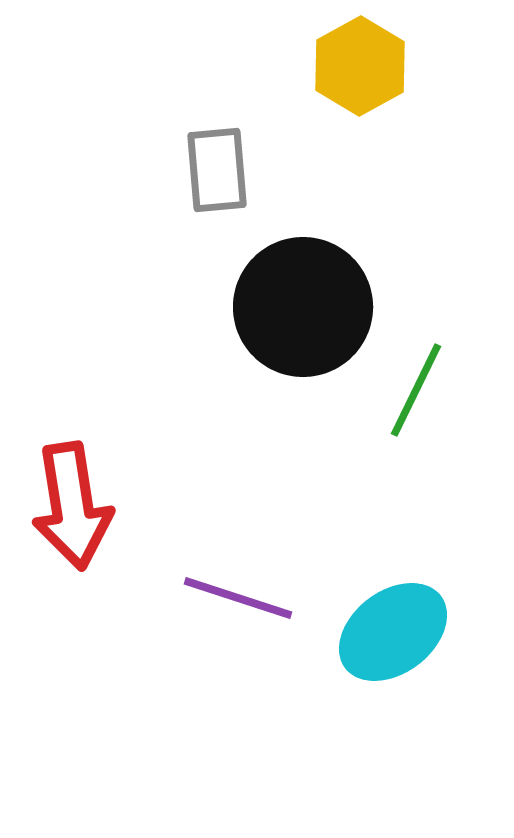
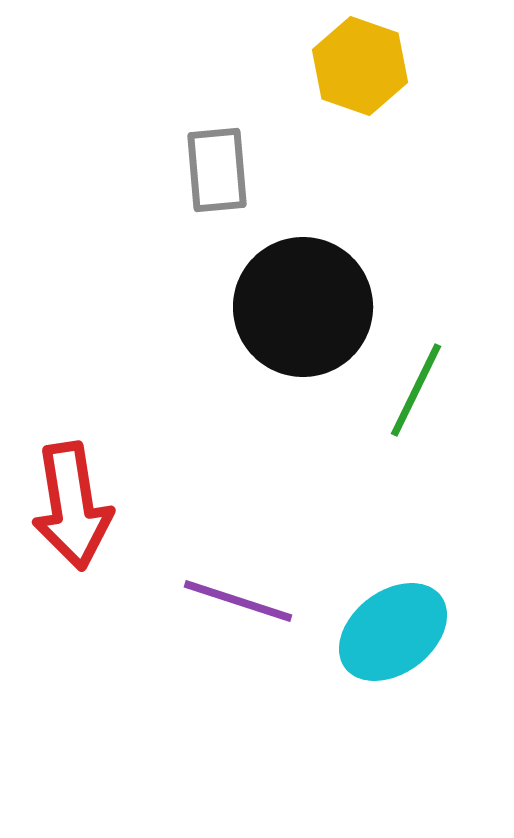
yellow hexagon: rotated 12 degrees counterclockwise
purple line: moved 3 px down
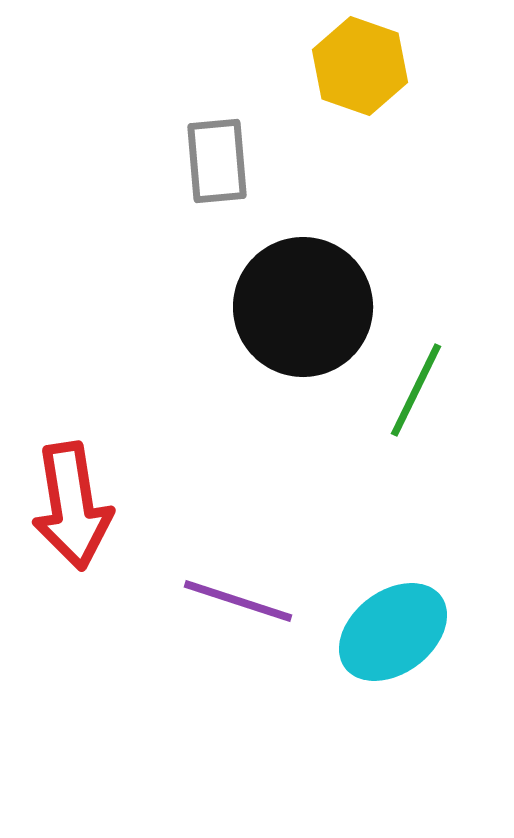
gray rectangle: moved 9 px up
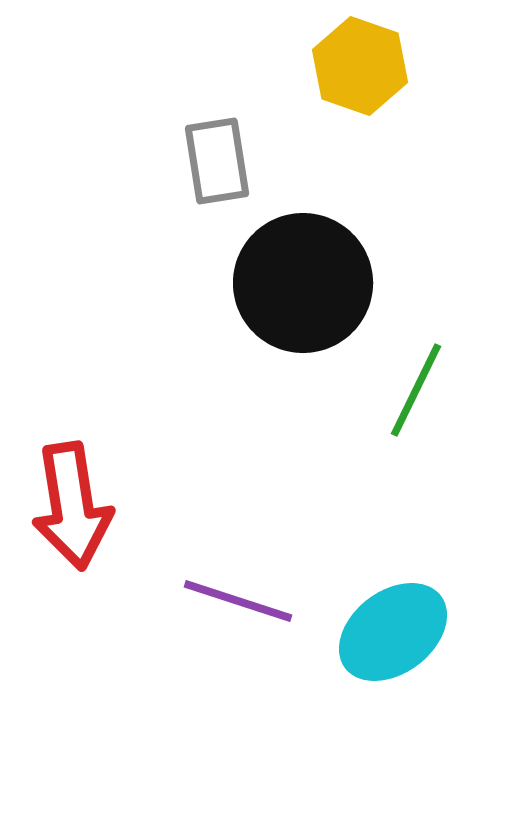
gray rectangle: rotated 4 degrees counterclockwise
black circle: moved 24 px up
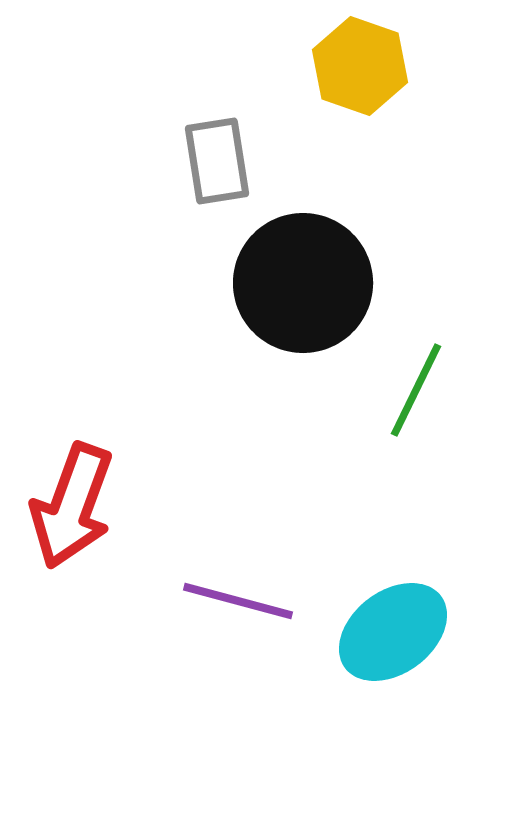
red arrow: rotated 29 degrees clockwise
purple line: rotated 3 degrees counterclockwise
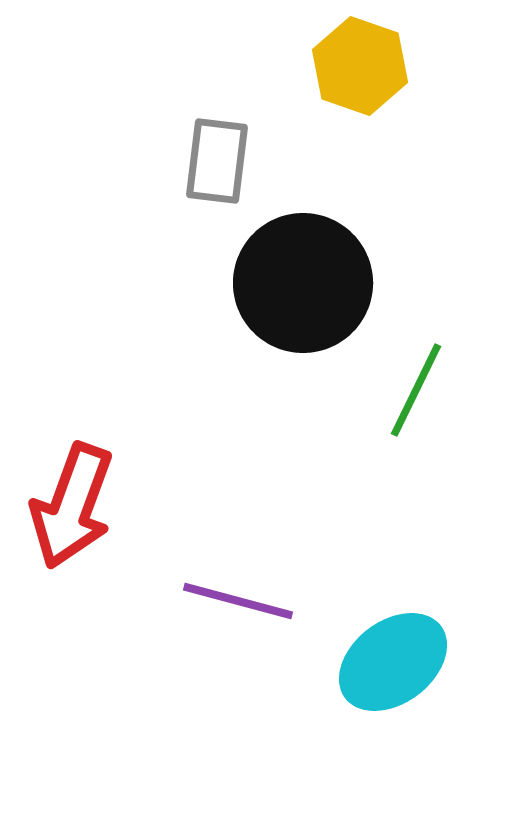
gray rectangle: rotated 16 degrees clockwise
cyan ellipse: moved 30 px down
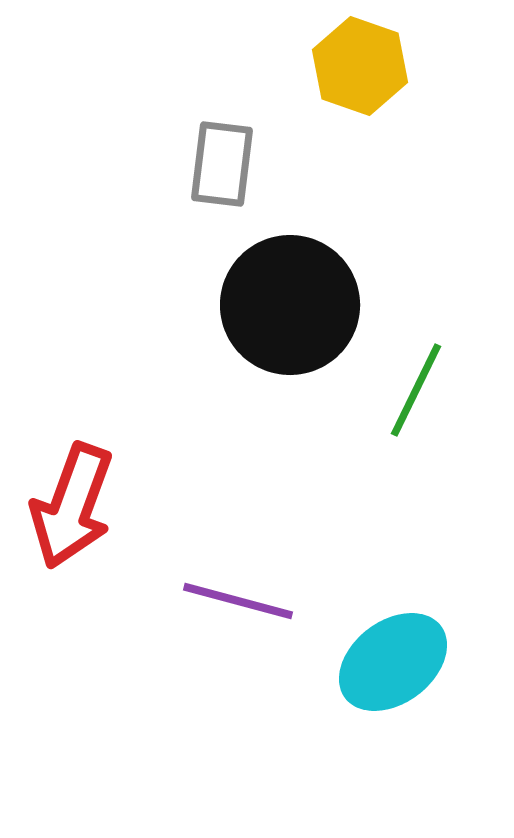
gray rectangle: moved 5 px right, 3 px down
black circle: moved 13 px left, 22 px down
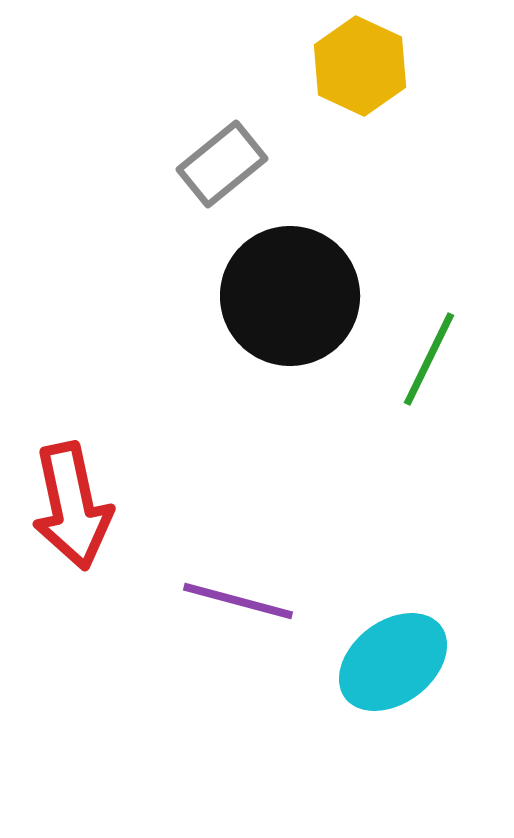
yellow hexagon: rotated 6 degrees clockwise
gray rectangle: rotated 44 degrees clockwise
black circle: moved 9 px up
green line: moved 13 px right, 31 px up
red arrow: rotated 32 degrees counterclockwise
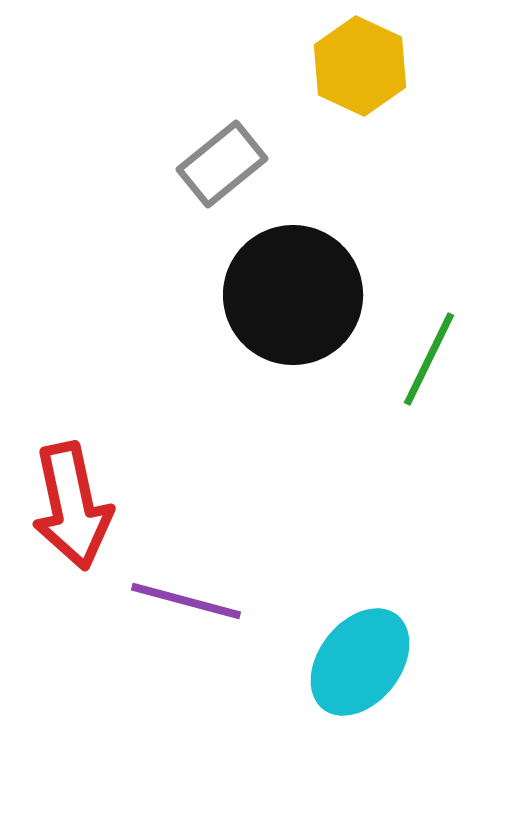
black circle: moved 3 px right, 1 px up
purple line: moved 52 px left
cyan ellipse: moved 33 px left; rotated 15 degrees counterclockwise
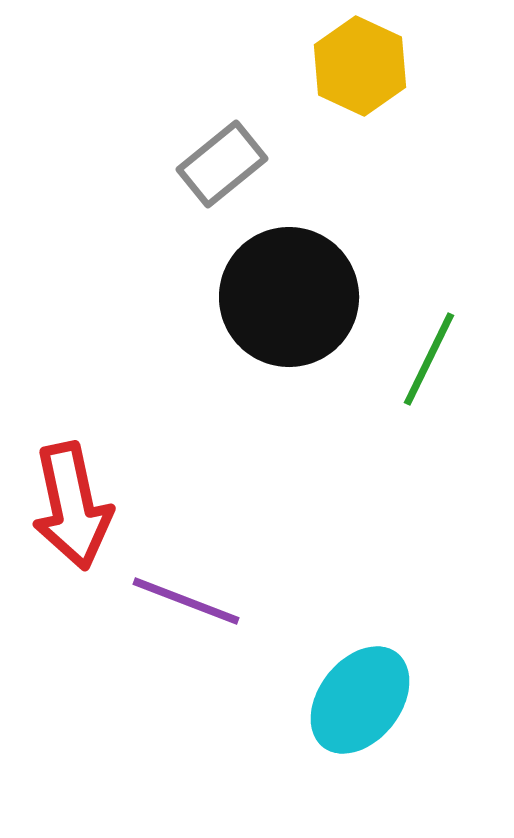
black circle: moved 4 px left, 2 px down
purple line: rotated 6 degrees clockwise
cyan ellipse: moved 38 px down
